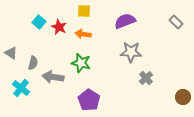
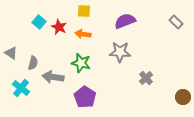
gray star: moved 11 px left
purple pentagon: moved 4 px left, 3 px up
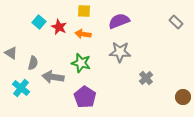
purple semicircle: moved 6 px left
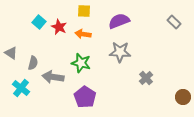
gray rectangle: moved 2 px left
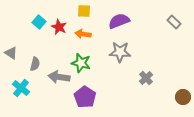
gray semicircle: moved 2 px right, 1 px down
gray arrow: moved 6 px right
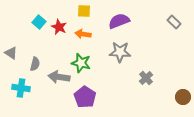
cyan cross: rotated 30 degrees counterclockwise
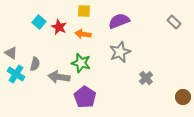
gray star: rotated 25 degrees counterclockwise
cyan cross: moved 5 px left, 14 px up; rotated 24 degrees clockwise
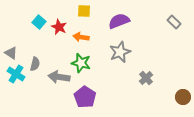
orange arrow: moved 2 px left, 3 px down
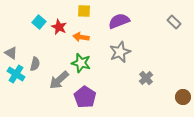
gray arrow: moved 3 px down; rotated 50 degrees counterclockwise
